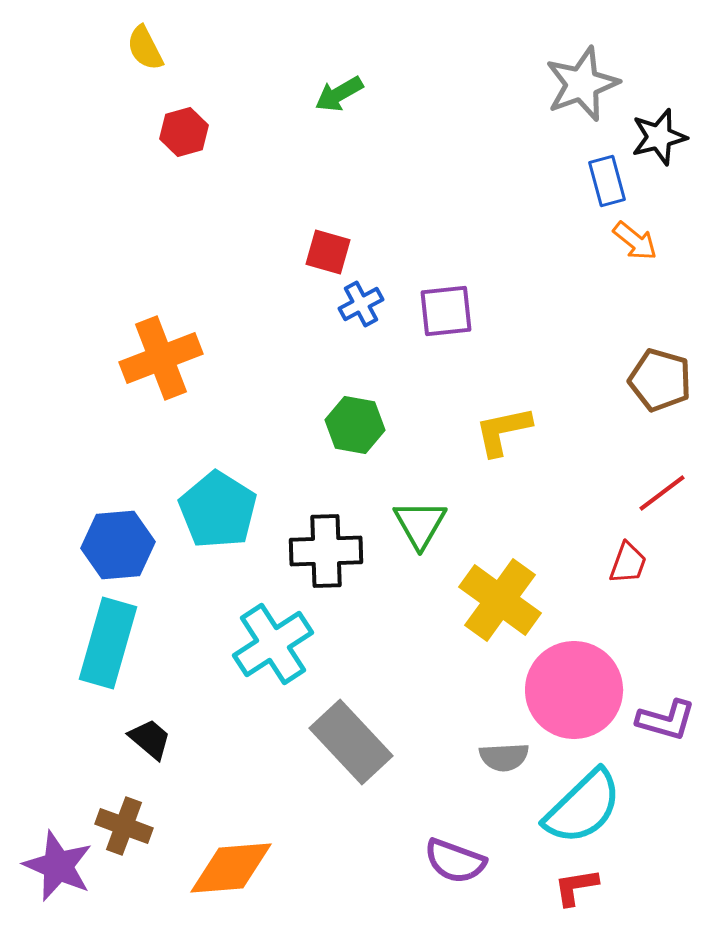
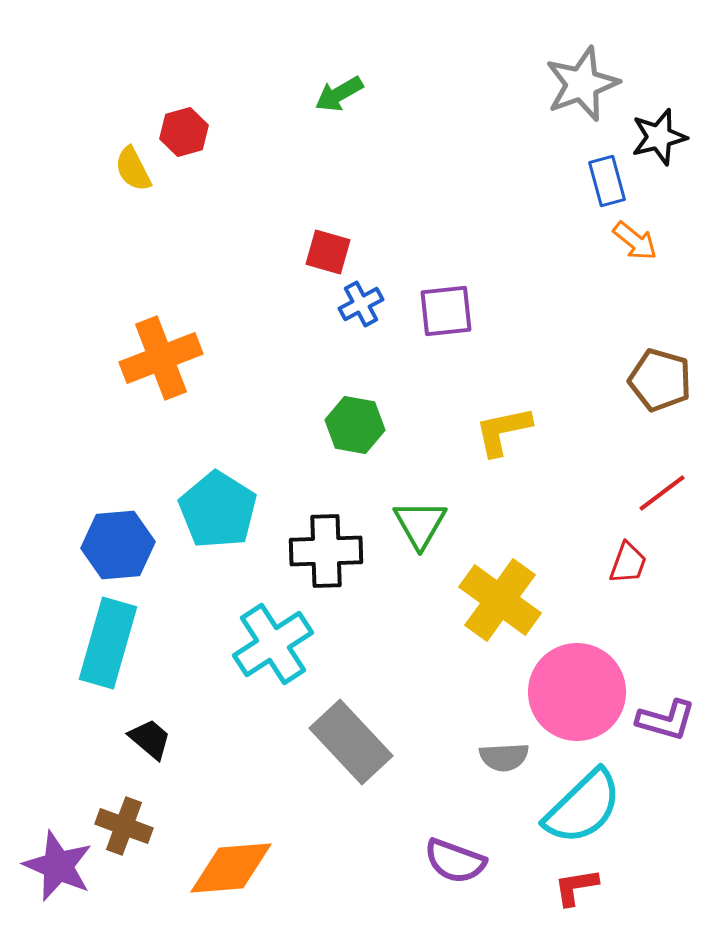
yellow semicircle: moved 12 px left, 121 px down
pink circle: moved 3 px right, 2 px down
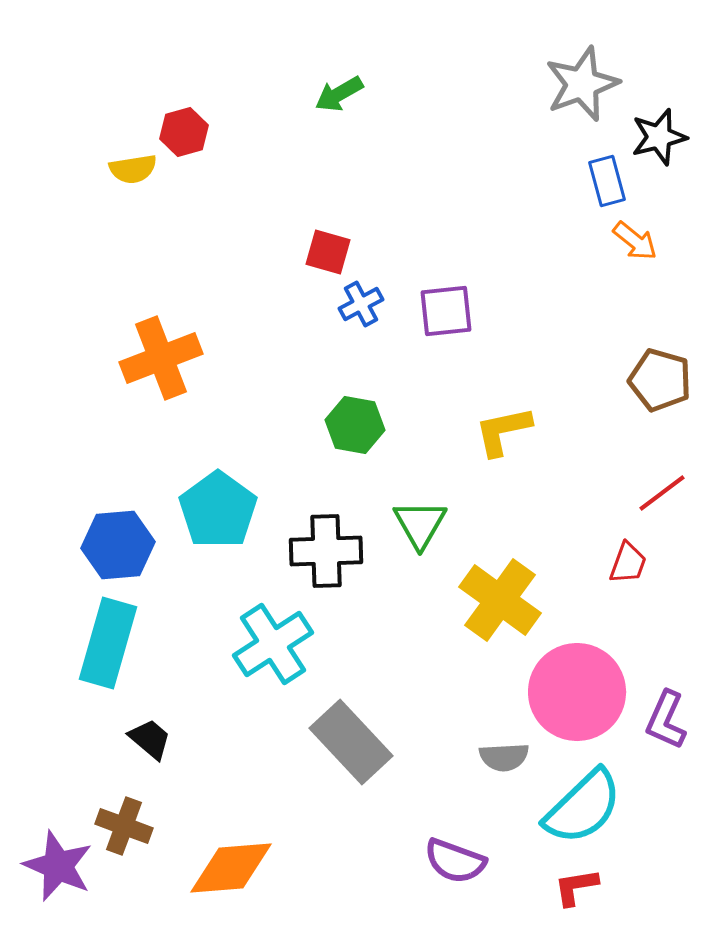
yellow semicircle: rotated 72 degrees counterclockwise
cyan pentagon: rotated 4 degrees clockwise
purple L-shape: rotated 98 degrees clockwise
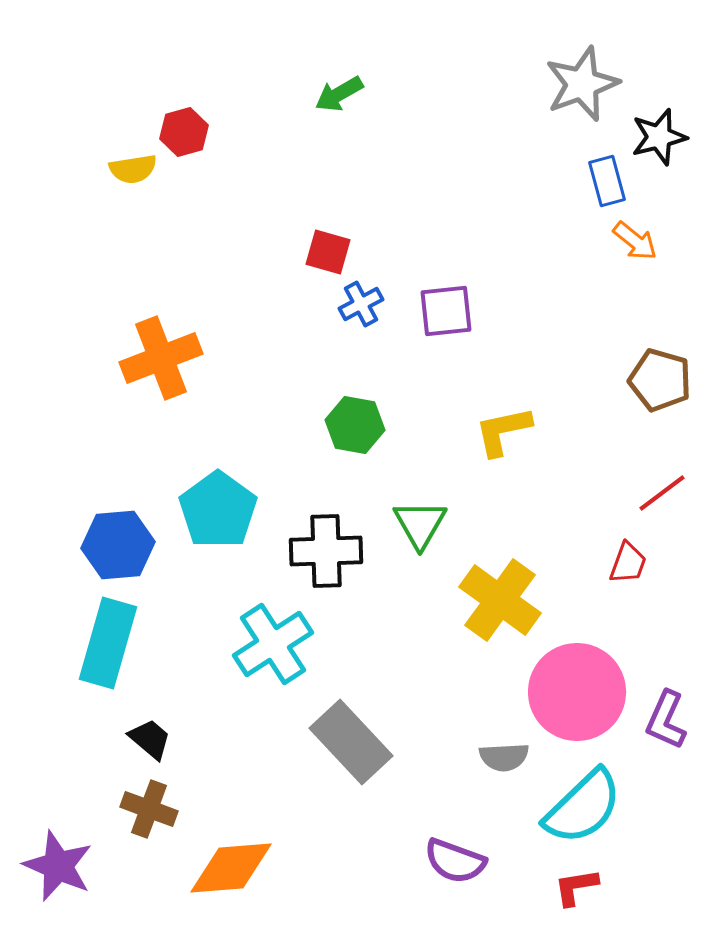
brown cross: moved 25 px right, 17 px up
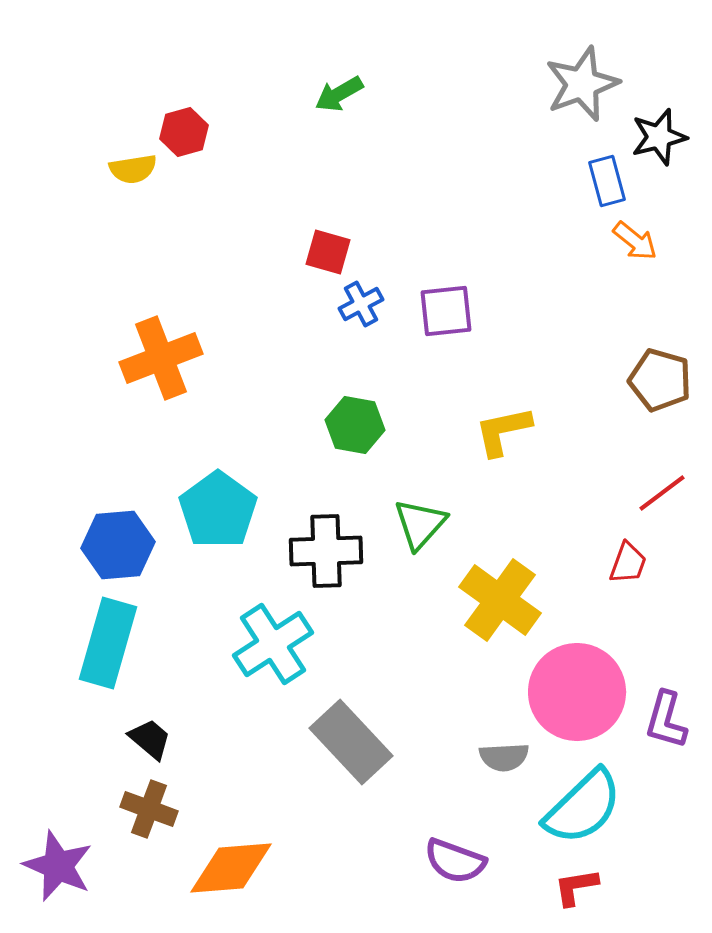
green triangle: rotated 12 degrees clockwise
purple L-shape: rotated 8 degrees counterclockwise
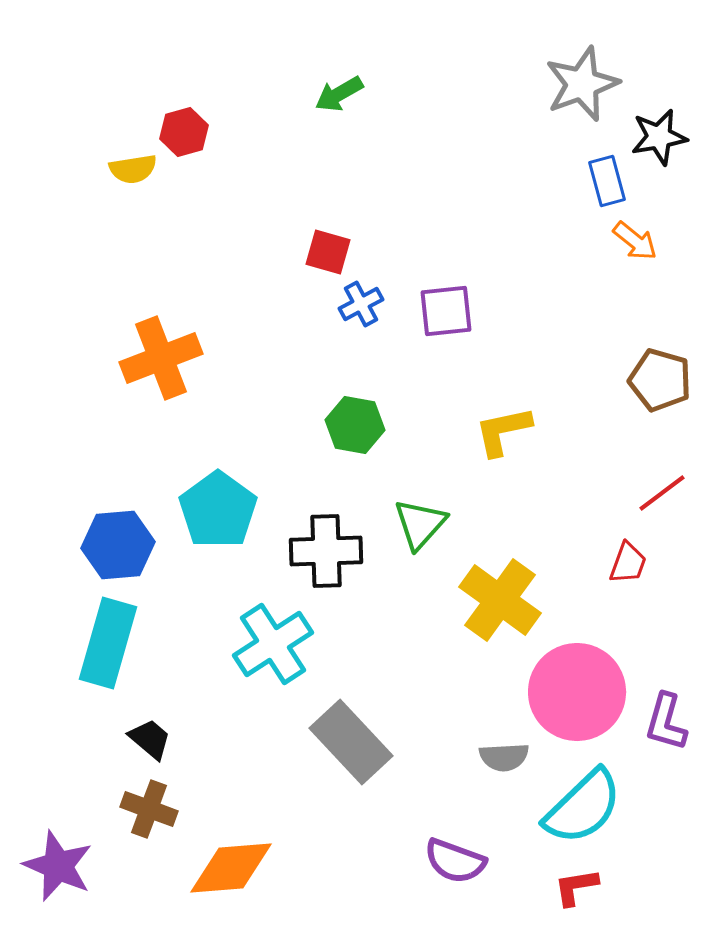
black star: rotated 4 degrees clockwise
purple L-shape: moved 2 px down
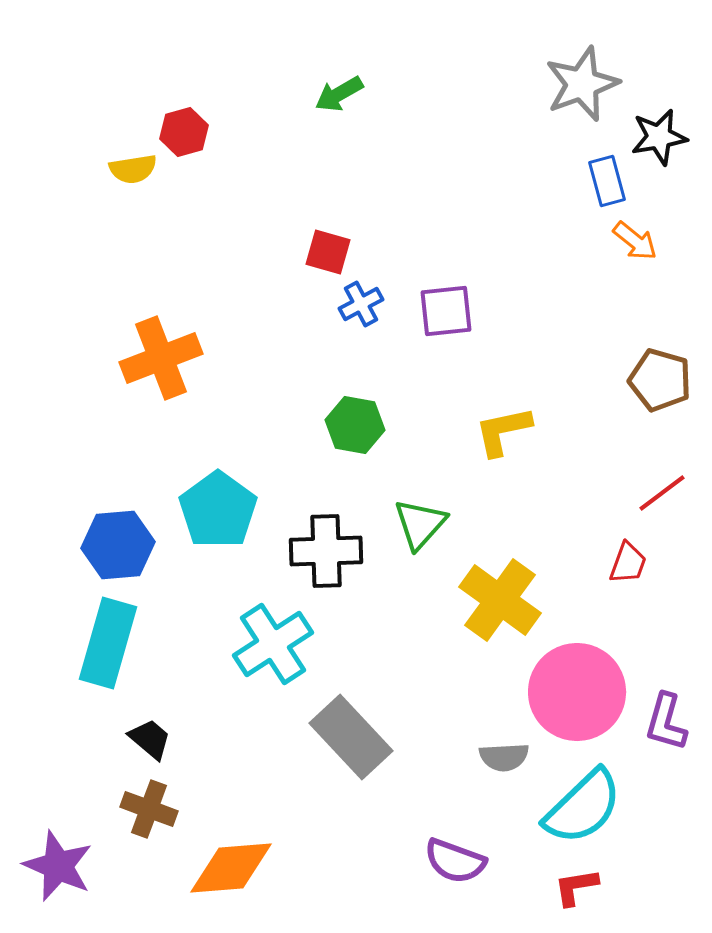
gray rectangle: moved 5 px up
